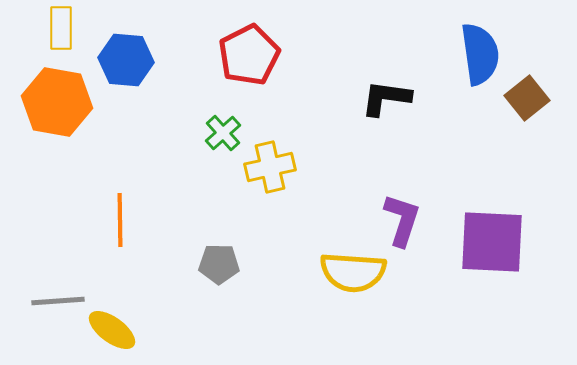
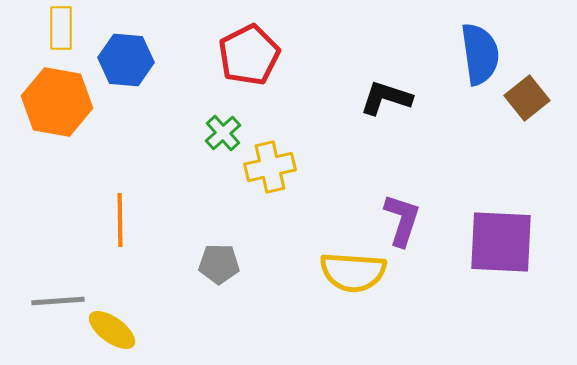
black L-shape: rotated 10 degrees clockwise
purple square: moved 9 px right
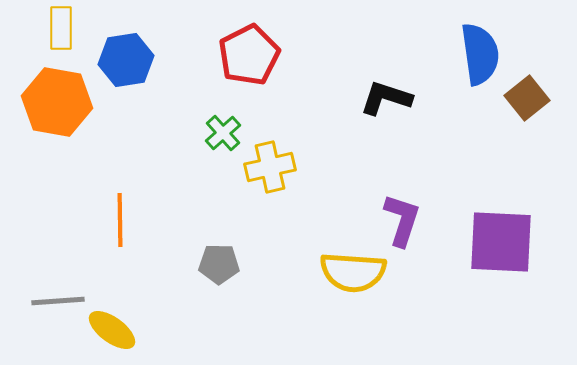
blue hexagon: rotated 14 degrees counterclockwise
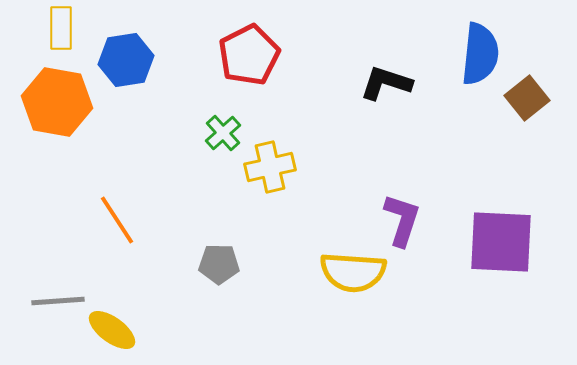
blue semicircle: rotated 14 degrees clockwise
black L-shape: moved 15 px up
orange line: moved 3 px left; rotated 32 degrees counterclockwise
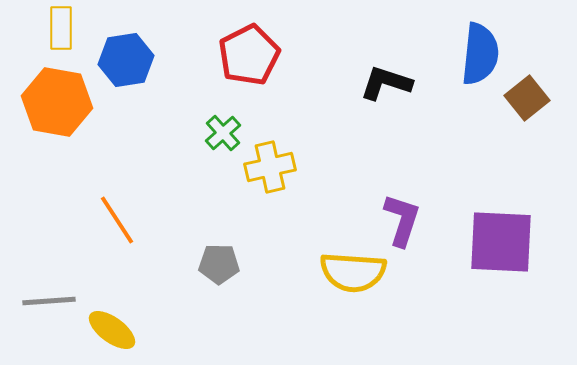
gray line: moved 9 px left
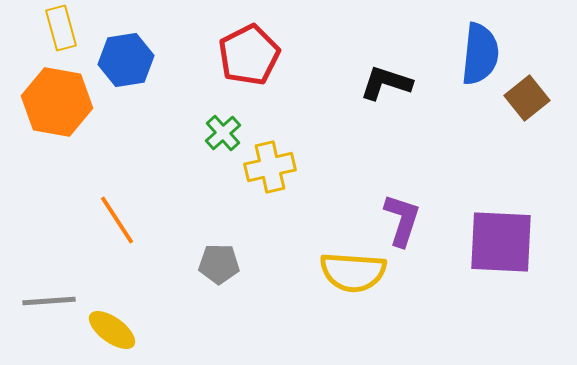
yellow rectangle: rotated 15 degrees counterclockwise
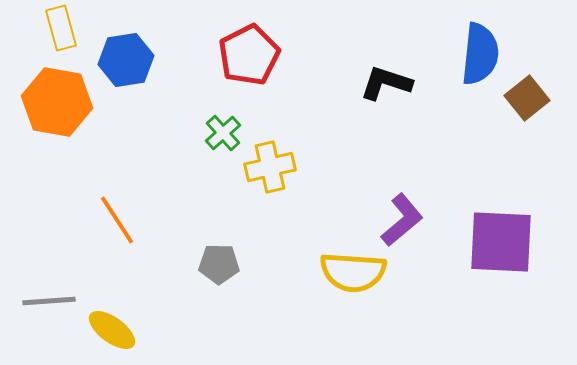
purple L-shape: rotated 32 degrees clockwise
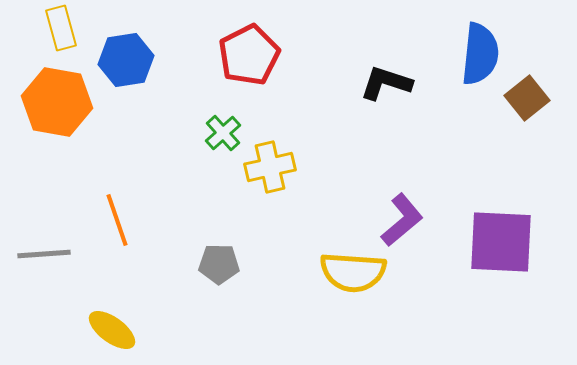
orange line: rotated 14 degrees clockwise
gray line: moved 5 px left, 47 px up
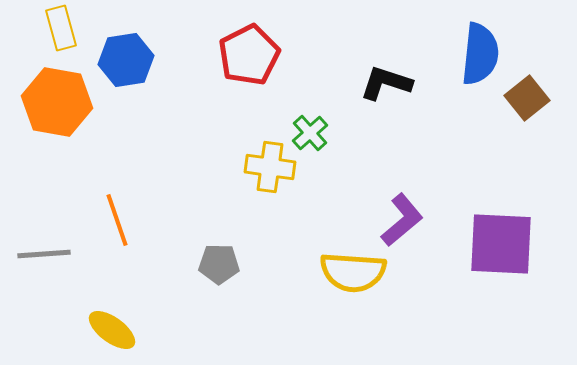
green cross: moved 87 px right
yellow cross: rotated 21 degrees clockwise
purple square: moved 2 px down
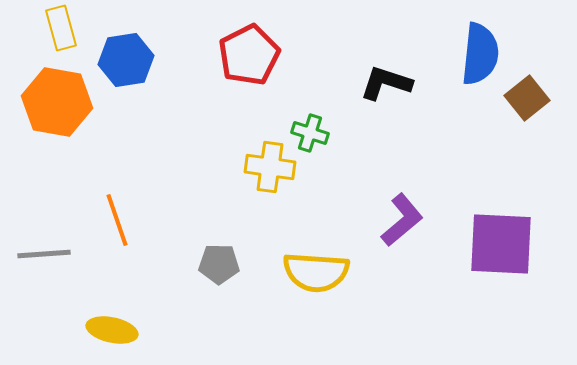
green cross: rotated 30 degrees counterclockwise
yellow semicircle: moved 37 px left
yellow ellipse: rotated 24 degrees counterclockwise
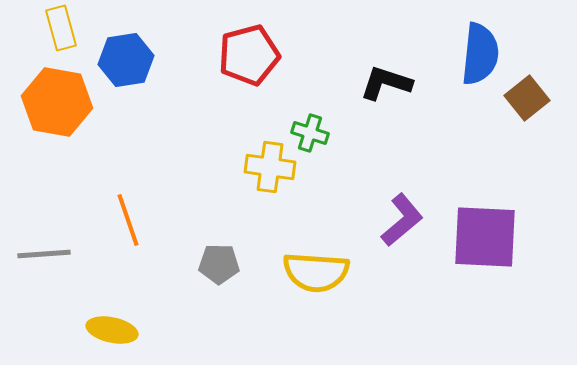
red pentagon: rotated 12 degrees clockwise
orange line: moved 11 px right
purple square: moved 16 px left, 7 px up
